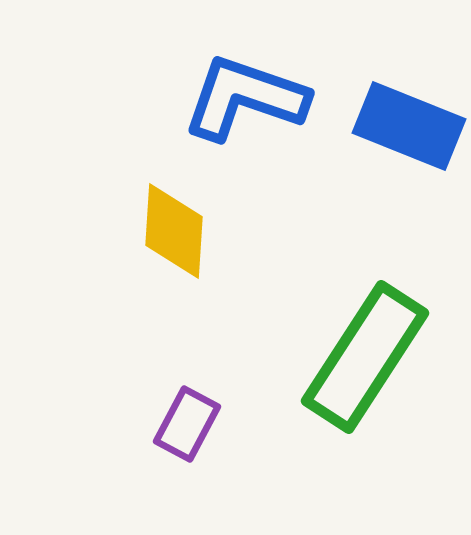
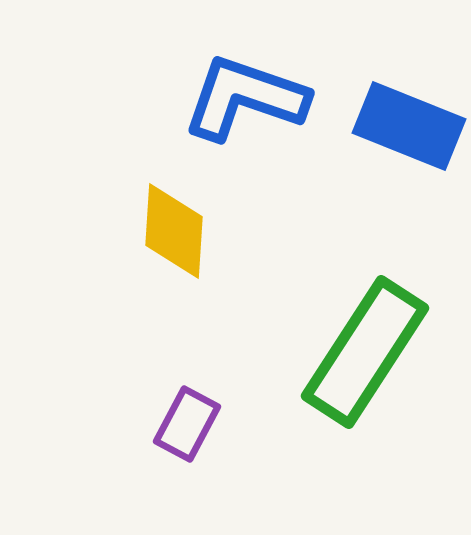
green rectangle: moved 5 px up
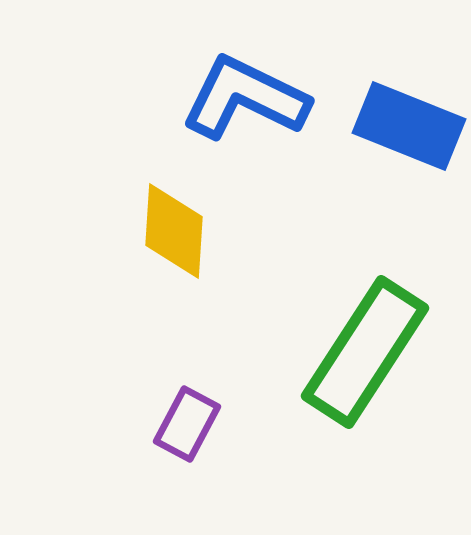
blue L-shape: rotated 7 degrees clockwise
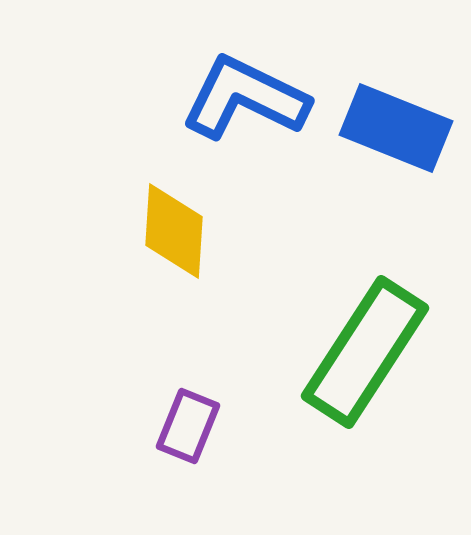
blue rectangle: moved 13 px left, 2 px down
purple rectangle: moved 1 px right, 2 px down; rotated 6 degrees counterclockwise
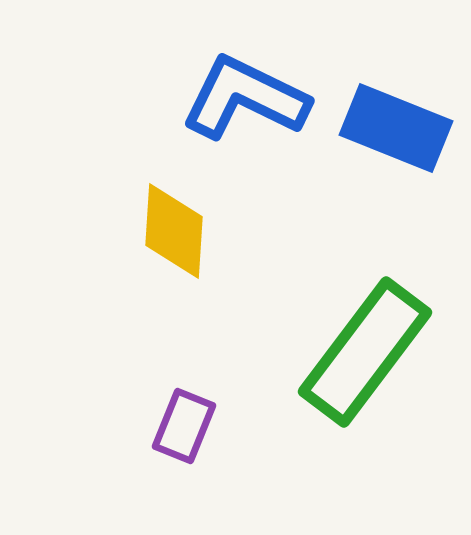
green rectangle: rotated 4 degrees clockwise
purple rectangle: moved 4 px left
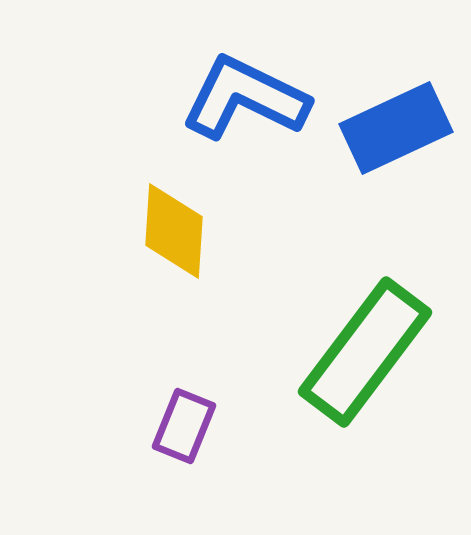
blue rectangle: rotated 47 degrees counterclockwise
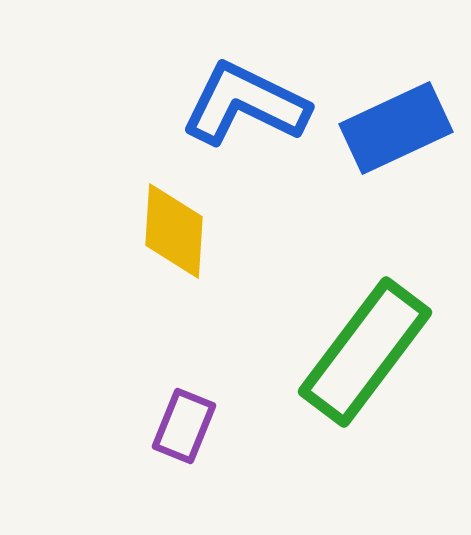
blue L-shape: moved 6 px down
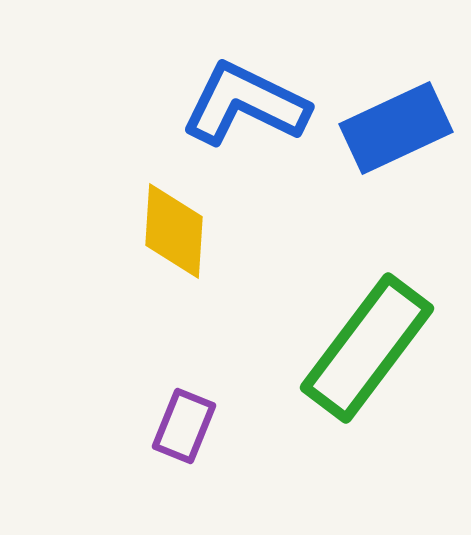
green rectangle: moved 2 px right, 4 px up
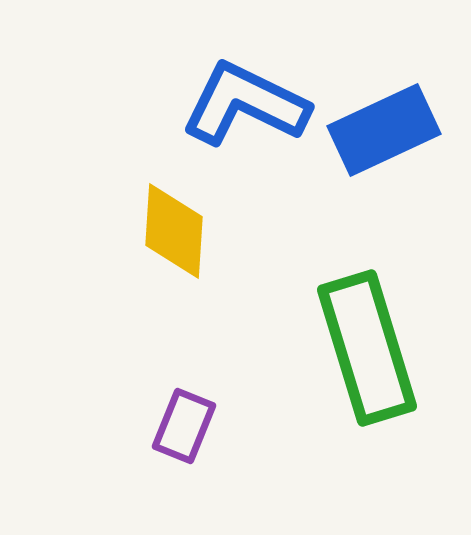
blue rectangle: moved 12 px left, 2 px down
green rectangle: rotated 54 degrees counterclockwise
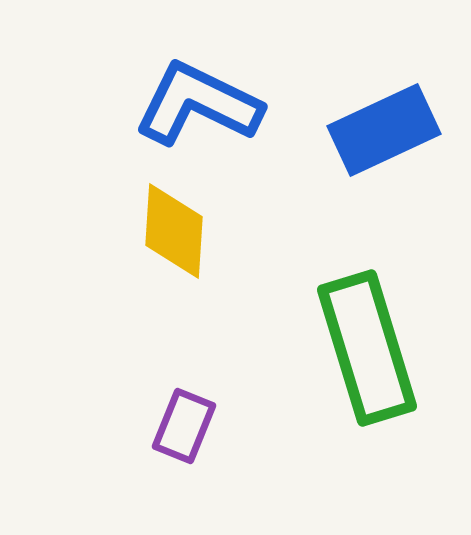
blue L-shape: moved 47 px left
